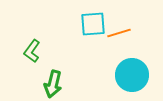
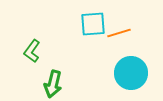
cyan circle: moved 1 px left, 2 px up
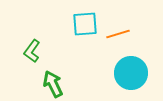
cyan square: moved 8 px left
orange line: moved 1 px left, 1 px down
green arrow: rotated 140 degrees clockwise
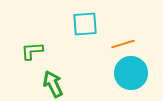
orange line: moved 5 px right, 10 px down
green L-shape: rotated 50 degrees clockwise
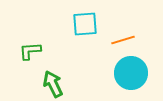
orange line: moved 4 px up
green L-shape: moved 2 px left
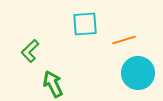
orange line: moved 1 px right
green L-shape: rotated 40 degrees counterclockwise
cyan circle: moved 7 px right
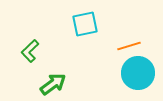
cyan square: rotated 8 degrees counterclockwise
orange line: moved 5 px right, 6 px down
green arrow: rotated 80 degrees clockwise
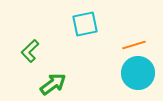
orange line: moved 5 px right, 1 px up
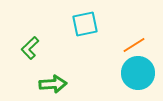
orange line: rotated 15 degrees counterclockwise
green L-shape: moved 3 px up
green arrow: rotated 32 degrees clockwise
